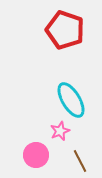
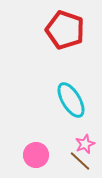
pink star: moved 25 px right, 13 px down
brown line: rotated 20 degrees counterclockwise
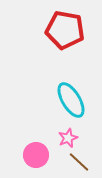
red pentagon: rotated 9 degrees counterclockwise
pink star: moved 17 px left, 6 px up
brown line: moved 1 px left, 1 px down
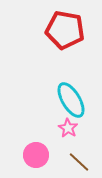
pink star: moved 10 px up; rotated 18 degrees counterclockwise
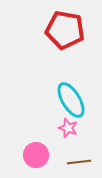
pink star: rotated 12 degrees counterclockwise
brown line: rotated 50 degrees counterclockwise
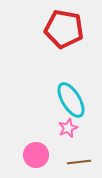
red pentagon: moved 1 px left, 1 px up
pink star: rotated 30 degrees clockwise
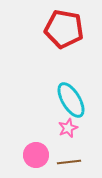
brown line: moved 10 px left
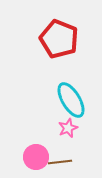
red pentagon: moved 5 px left, 10 px down; rotated 12 degrees clockwise
pink circle: moved 2 px down
brown line: moved 9 px left
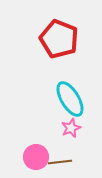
cyan ellipse: moved 1 px left, 1 px up
pink star: moved 3 px right
